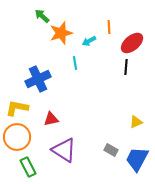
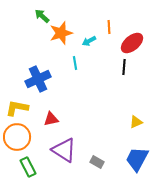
black line: moved 2 px left
gray rectangle: moved 14 px left, 12 px down
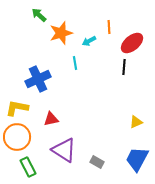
green arrow: moved 3 px left, 1 px up
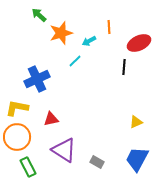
red ellipse: moved 7 px right; rotated 15 degrees clockwise
cyan line: moved 2 px up; rotated 56 degrees clockwise
blue cross: moved 1 px left
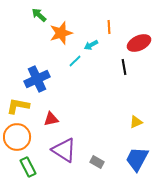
cyan arrow: moved 2 px right, 4 px down
black line: rotated 14 degrees counterclockwise
yellow L-shape: moved 1 px right, 2 px up
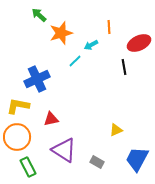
yellow triangle: moved 20 px left, 8 px down
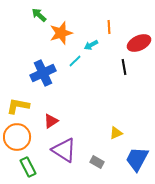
blue cross: moved 6 px right, 6 px up
red triangle: moved 2 px down; rotated 21 degrees counterclockwise
yellow triangle: moved 3 px down
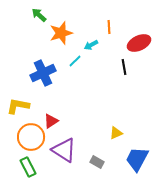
orange circle: moved 14 px right
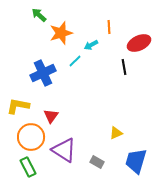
red triangle: moved 5 px up; rotated 21 degrees counterclockwise
blue trapezoid: moved 1 px left, 2 px down; rotated 12 degrees counterclockwise
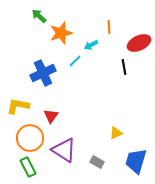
green arrow: moved 1 px down
orange circle: moved 1 px left, 1 px down
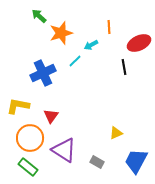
blue trapezoid: rotated 12 degrees clockwise
green rectangle: rotated 24 degrees counterclockwise
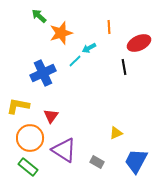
cyan arrow: moved 2 px left, 3 px down
